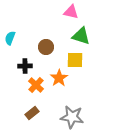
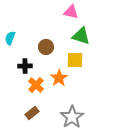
gray star: rotated 30 degrees clockwise
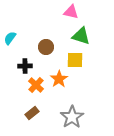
cyan semicircle: rotated 16 degrees clockwise
orange star: moved 1 px down
